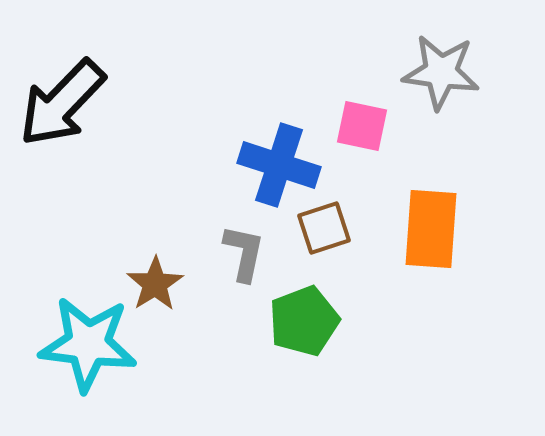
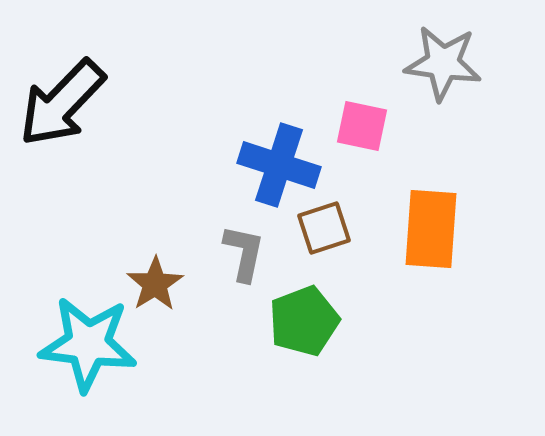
gray star: moved 2 px right, 9 px up
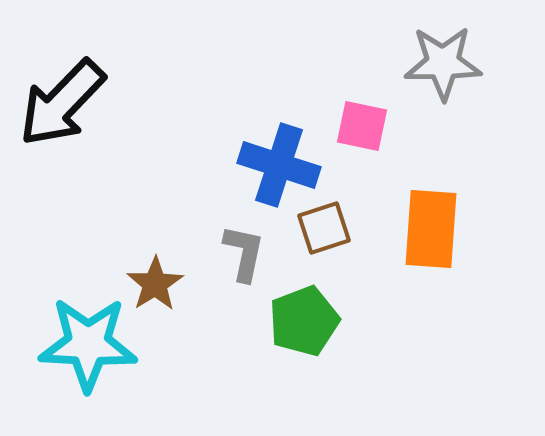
gray star: rotated 8 degrees counterclockwise
cyan star: rotated 4 degrees counterclockwise
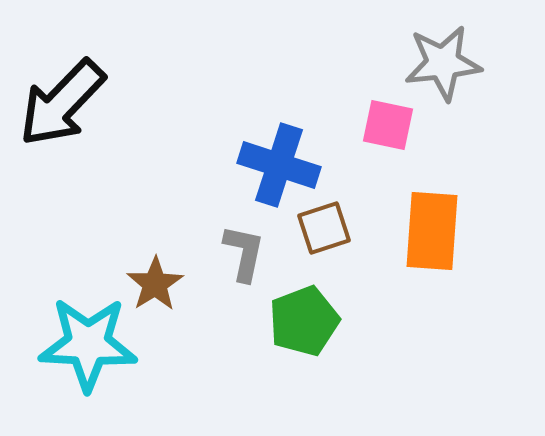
gray star: rotated 6 degrees counterclockwise
pink square: moved 26 px right, 1 px up
orange rectangle: moved 1 px right, 2 px down
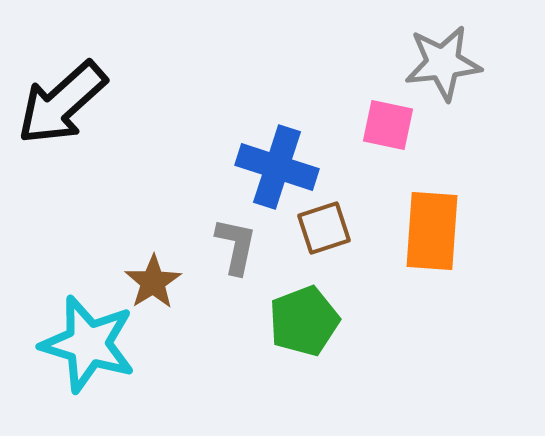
black arrow: rotated 4 degrees clockwise
blue cross: moved 2 px left, 2 px down
gray L-shape: moved 8 px left, 7 px up
brown star: moved 2 px left, 2 px up
cyan star: rotated 14 degrees clockwise
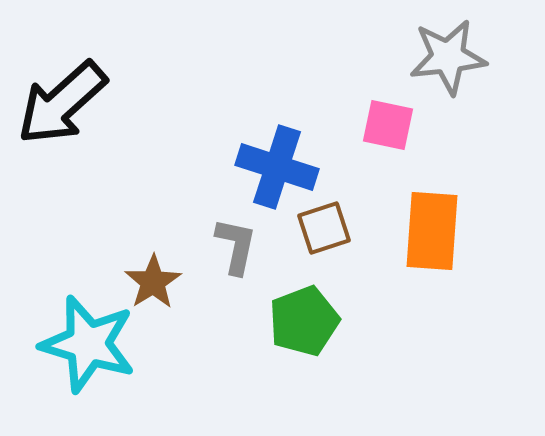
gray star: moved 5 px right, 6 px up
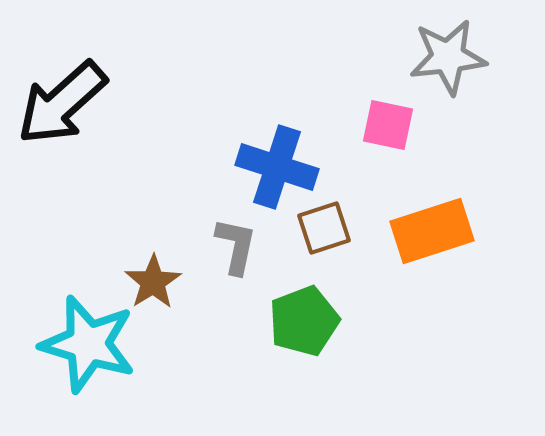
orange rectangle: rotated 68 degrees clockwise
